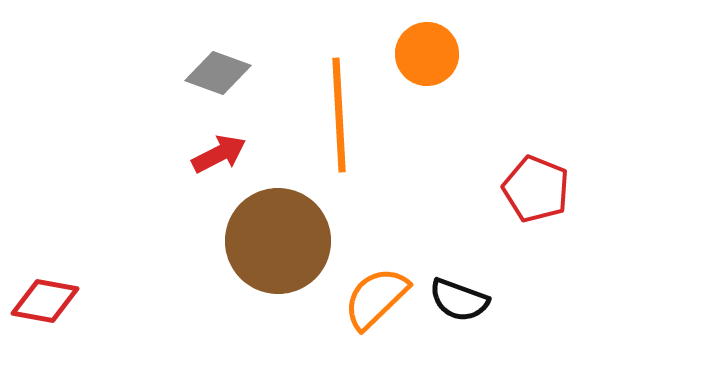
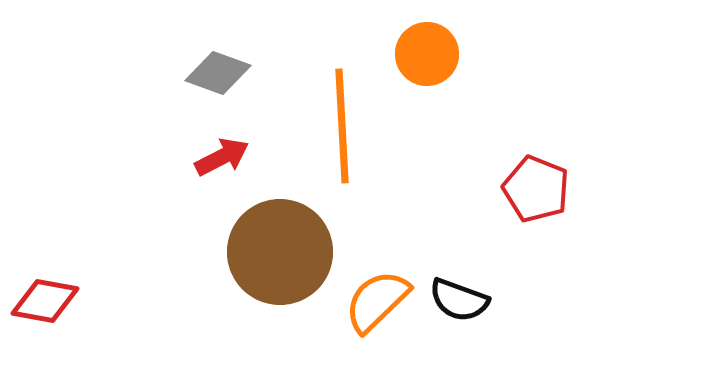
orange line: moved 3 px right, 11 px down
red arrow: moved 3 px right, 3 px down
brown circle: moved 2 px right, 11 px down
orange semicircle: moved 1 px right, 3 px down
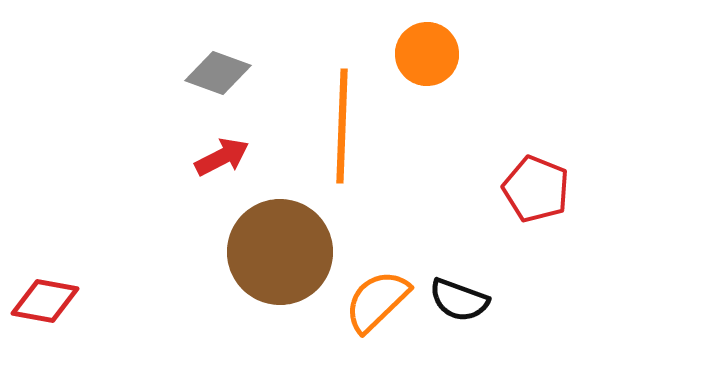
orange line: rotated 5 degrees clockwise
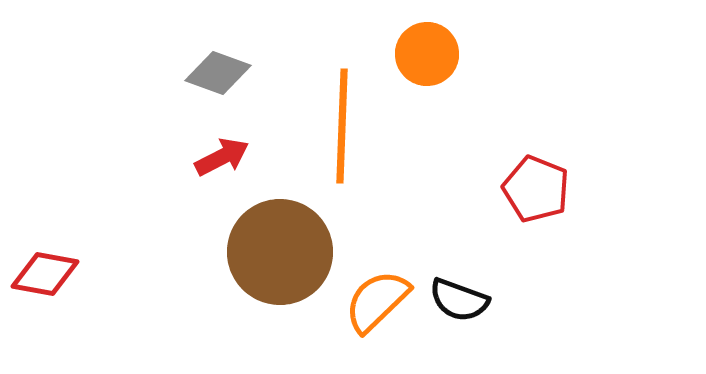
red diamond: moved 27 px up
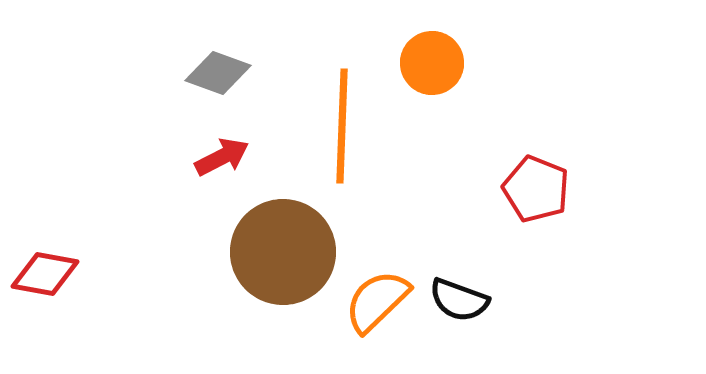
orange circle: moved 5 px right, 9 px down
brown circle: moved 3 px right
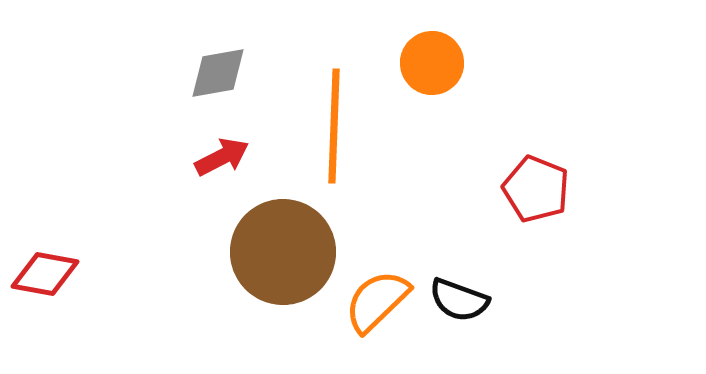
gray diamond: rotated 30 degrees counterclockwise
orange line: moved 8 px left
